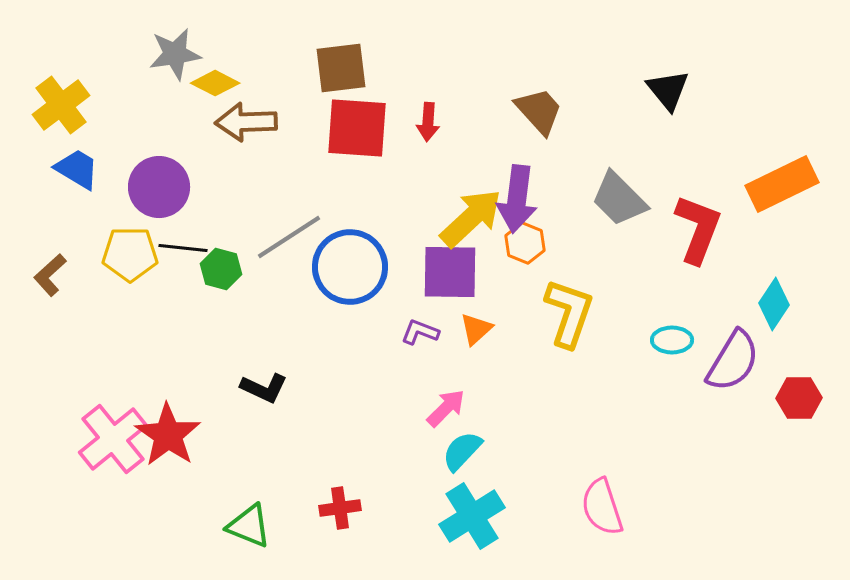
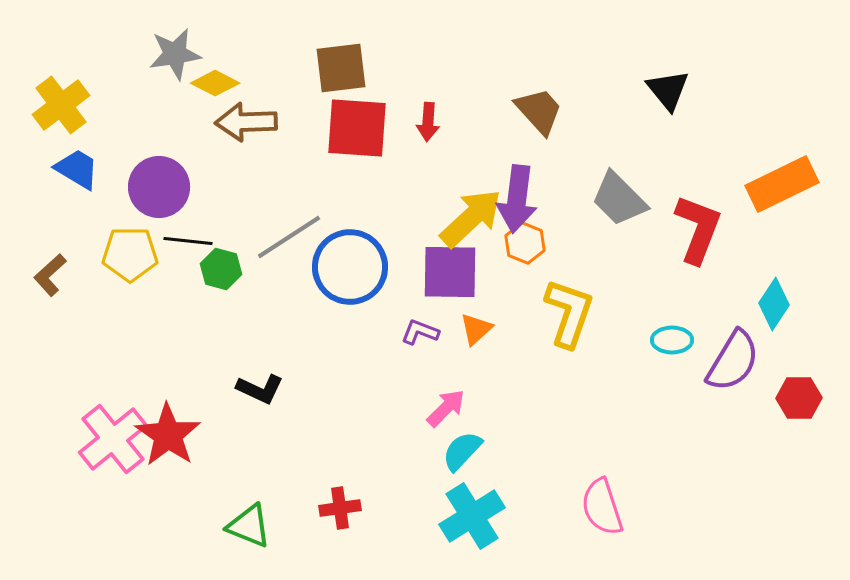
black line: moved 5 px right, 7 px up
black L-shape: moved 4 px left, 1 px down
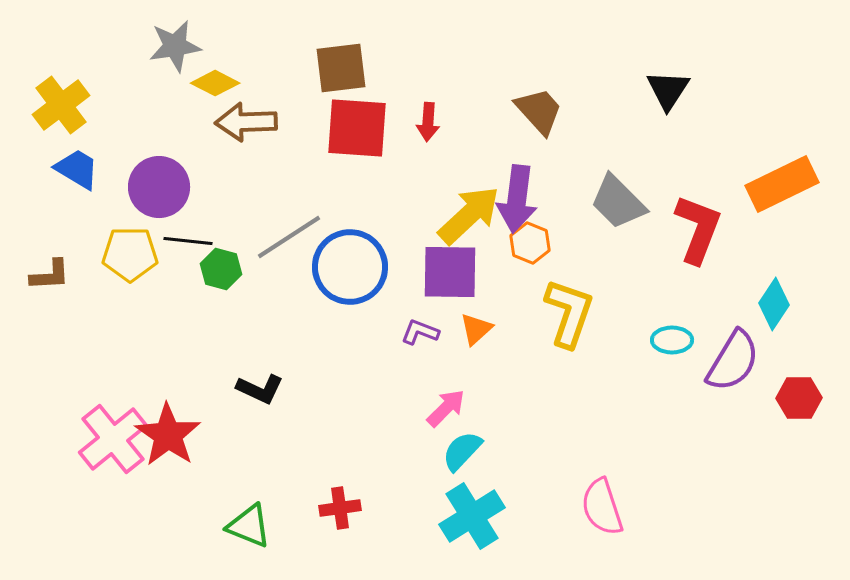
gray star: moved 8 px up
black triangle: rotated 12 degrees clockwise
gray trapezoid: moved 1 px left, 3 px down
yellow arrow: moved 2 px left, 3 px up
orange hexagon: moved 5 px right
brown L-shape: rotated 141 degrees counterclockwise
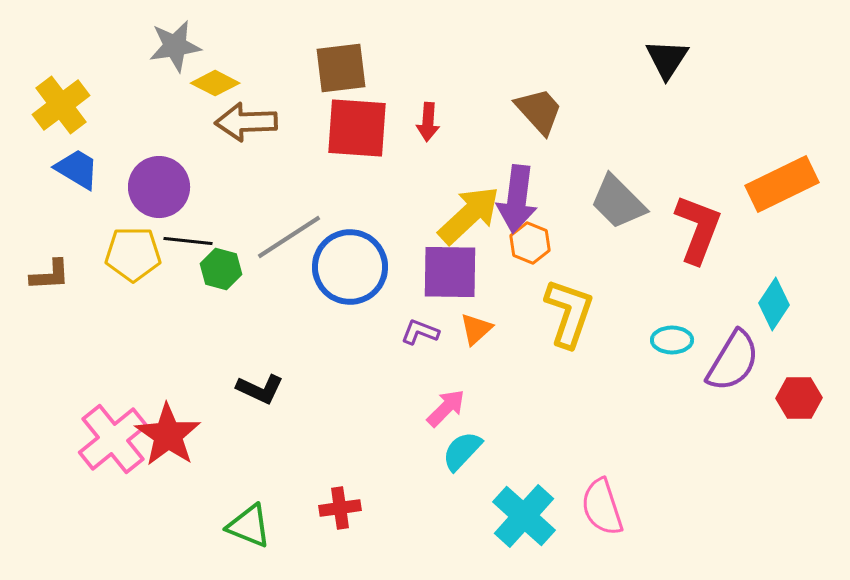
black triangle: moved 1 px left, 31 px up
yellow pentagon: moved 3 px right
cyan cross: moved 52 px right; rotated 16 degrees counterclockwise
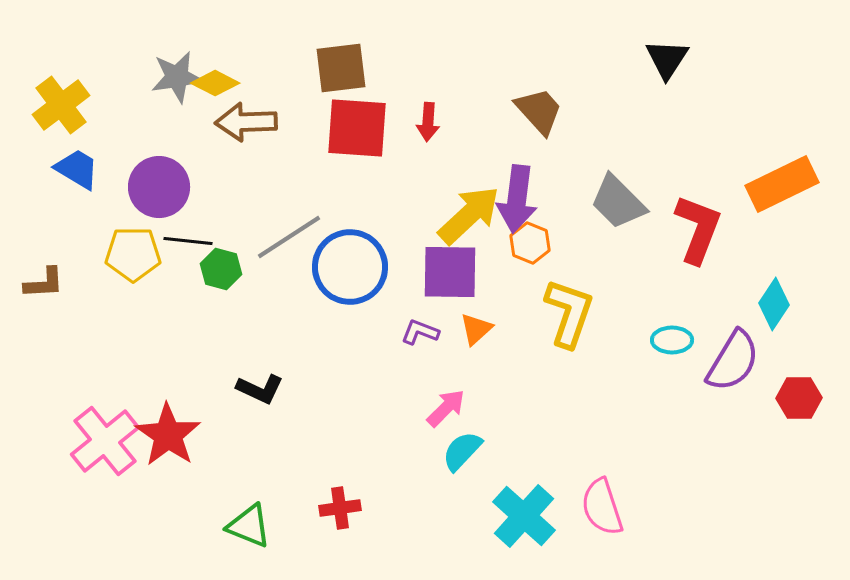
gray star: moved 2 px right, 31 px down
brown L-shape: moved 6 px left, 8 px down
pink cross: moved 8 px left, 2 px down
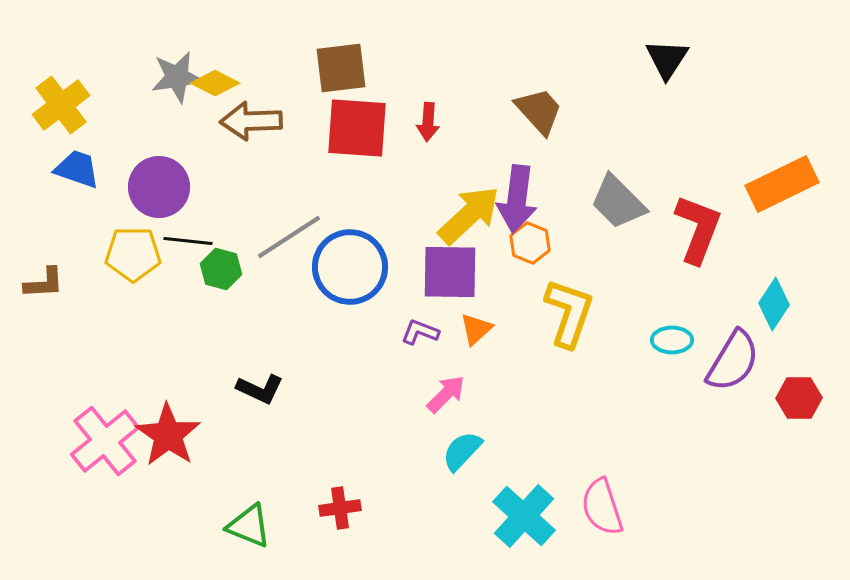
brown arrow: moved 5 px right, 1 px up
blue trapezoid: rotated 12 degrees counterclockwise
pink arrow: moved 14 px up
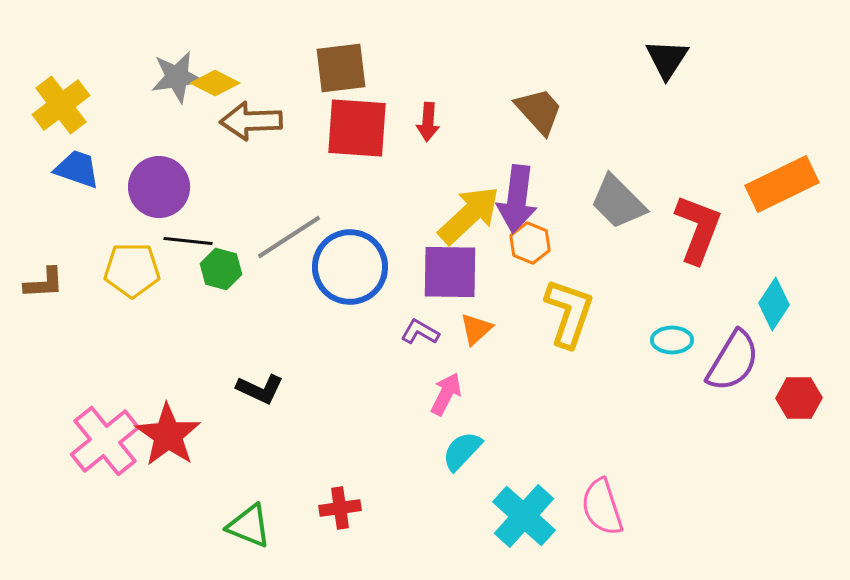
yellow pentagon: moved 1 px left, 16 px down
purple L-shape: rotated 9 degrees clockwise
pink arrow: rotated 18 degrees counterclockwise
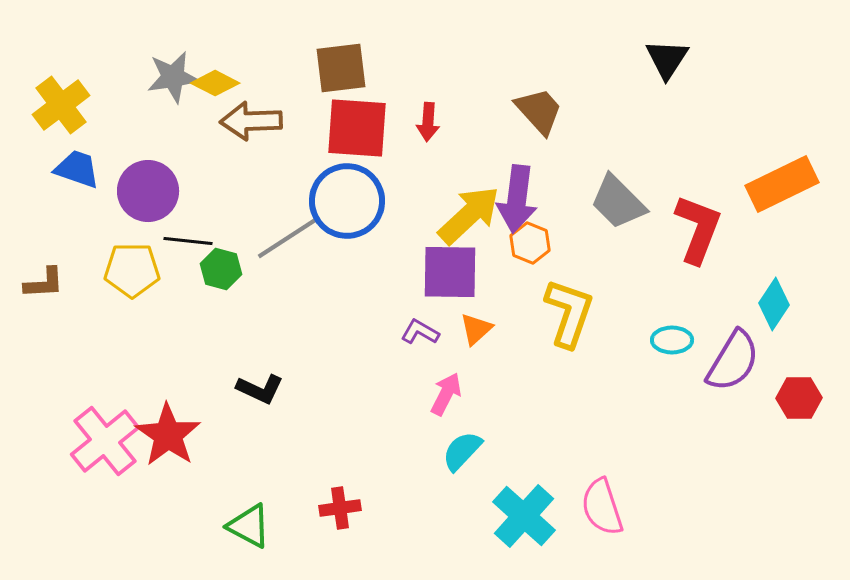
gray star: moved 4 px left
purple circle: moved 11 px left, 4 px down
blue circle: moved 3 px left, 66 px up
green triangle: rotated 6 degrees clockwise
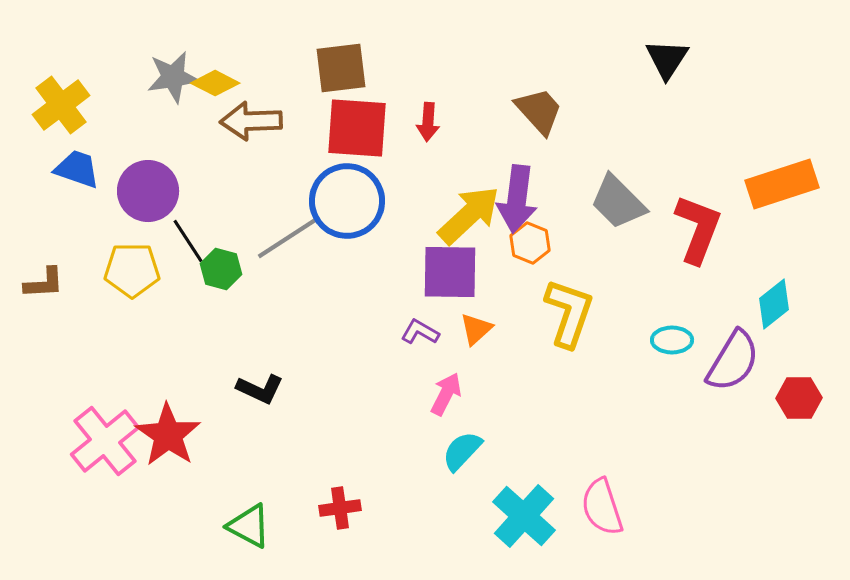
orange rectangle: rotated 8 degrees clockwise
black line: rotated 51 degrees clockwise
cyan diamond: rotated 18 degrees clockwise
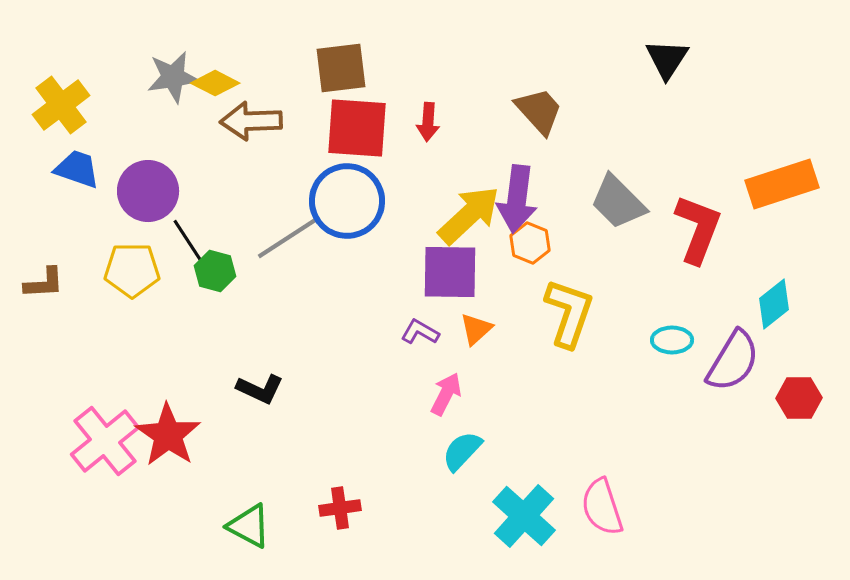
green hexagon: moved 6 px left, 2 px down
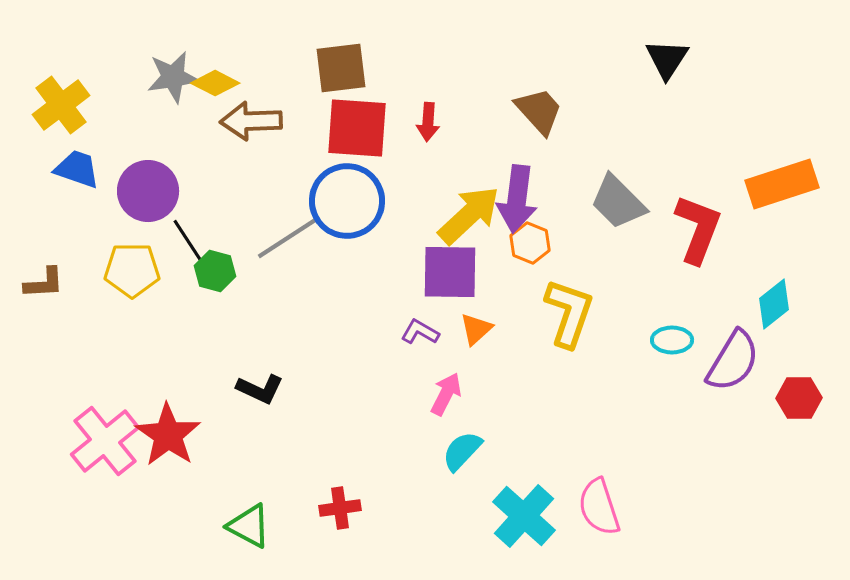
pink semicircle: moved 3 px left
